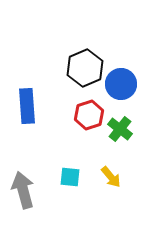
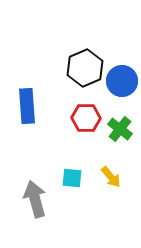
blue circle: moved 1 px right, 3 px up
red hexagon: moved 3 px left, 3 px down; rotated 20 degrees clockwise
cyan square: moved 2 px right, 1 px down
gray arrow: moved 12 px right, 9 px down
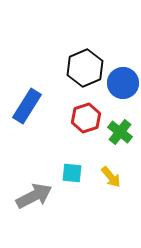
blue circle: moved 1 px right, 2 px down
blue rectangle: rotated 36 degrees clockwise
red hexagon: rotated 20 degrees counterclockwise
green cross: moved 3 px down
cyan square: moved 5 px up
gray arrow: moved 1 px left, 3 px up; rotated 78 degrees clockwise
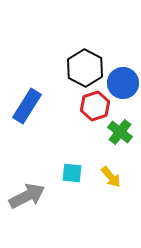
black hexagon: rotated 9 degrees counterclockwise
red hexagon: moved 9 px right, 12 px up
gray arrow: moved 7 px left
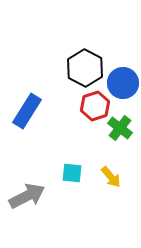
blue rectangle: moved 5 px down
green cross: moved 4 px up
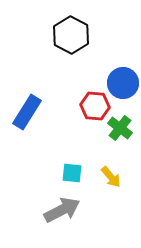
black hexagon: moved 14 px left, 33 px up
red hexagon: rotated 24 degrees clockwise
blue rectangle: moved 1 px down
gray arrow: moved 35 px right, 14 px down
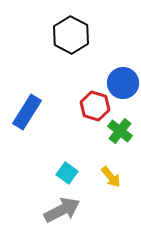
red hexagon: rotated 12 degrees clockwise
green cross: moved 3 px down
cyan square: moved 5 px left; rotated 30 degrees clockwise
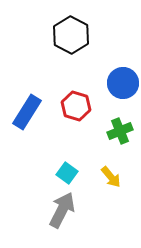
red hexagon: moved 19 px left
green cross: rotated 30 degrees clockwise
gray arrow: rotated 36 degrees counterclockwise
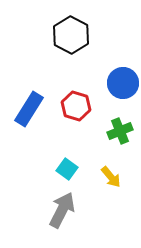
blue rectangle: moved 2 px right, 3 px up
cyan square: moved 4 px up
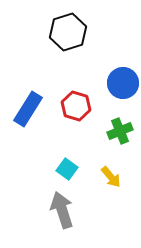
black hexagon: moved 3 px left, 3 px up; rotated 15 degrees clockwise
blue rectangle: moved 1 px left
gray arrow: rotated 45 degrees counterclockwise
